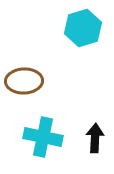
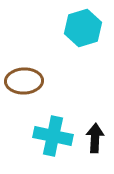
cyan cross: moved 10 px right, 1 px up
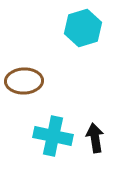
black arrow: rotated 12 degrees counterclockwise
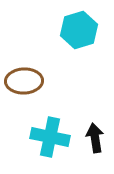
cyan hexagon: moved 4 px left, 2 px down
cyan cross: moved 3 px left, 1 px down
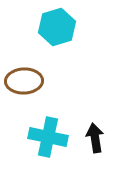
cyan hexagon: moved 22 px left, 3 px up
cyan cross: moved 2 px left
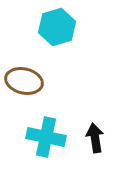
brown ellipse: rotated 15 degrees clockwise
cyan cross: moved 2 px left
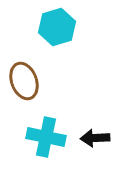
brown ellipse: rotated 57 degrees clockwise
black arrow: rotated 84 degrees counterclockwise
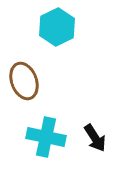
cyan hexagon: rotated 9 degrees counterclockwise
black arrow: rotated 120 degrees counterclockwise
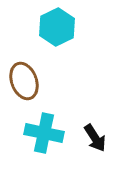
cyan cross: moved 2 px left, 4 px up
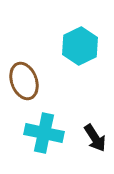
cyan hexagon: moved 23 px right, 19 px down
